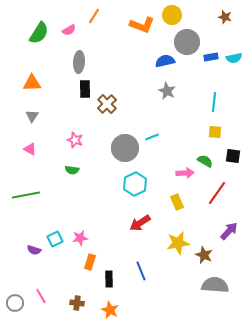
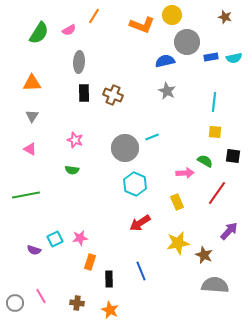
black rectangle at (85, 89): moved 1 px left, 4 px down
brown cross at (107, 104): moved 6 px right, 9 px up; rotated 24 degrees counterclockwise
cyan hexagon at (135, 184): rotated 10 degrees counterclockwise
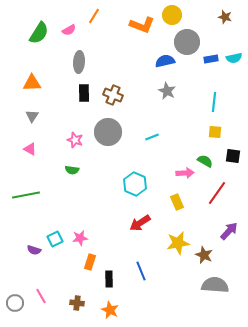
blue rectangle at (211, 57): moved 2 px down
gray circle at (125, 148): moved 17 px left, 16 px up
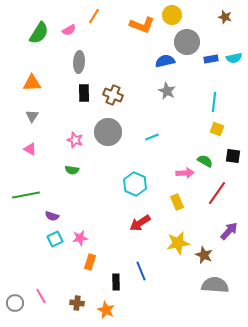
yellow square at (215, 132): moved 2 px right, 3 px up; rotated 16 degrees clockwise
purple semicircle at (34, 250): moved 18 px right, 34 px up
black rectangle at (109, 279): moved 7 px right, 3 px down
orange star at (110, 310): moved 4 px left
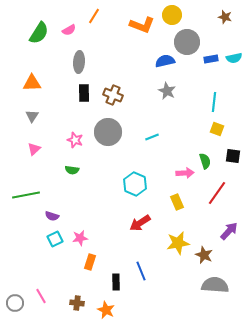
pink triangle at (30, 149): moved 4 px right; rotated 48 degrees clockwise
green semicircle at (205, 161): rotated 42 degrees clockwise
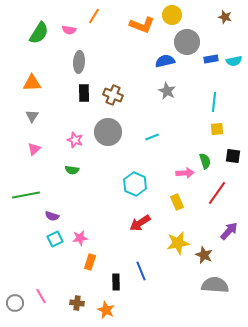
pink semicircle at (69, 30): rotated 40 degrees clockwise
cyan semicircle at (234, 58): moved 3 px down
yellow square at (217, 129): rotated 24 degrees counterclockwise
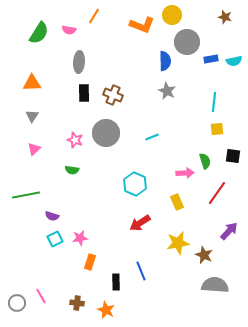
blue semicircle at (165, 61): rotated 102 degrees clockwise
gray circle at (108, 132): moved 2 px left, 1 px down
gray circle at (15, 303): moved 2 px right
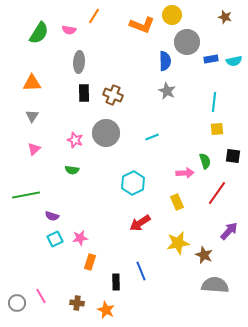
cyan hexagon at (135, 184): moved 2 px left, 1 px up; rotated 10 degrees clockwise
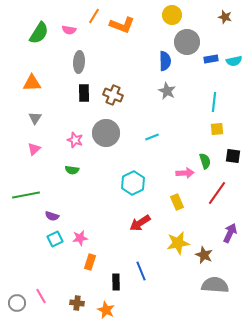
orange L-shape at (142, 25): moved 20 px left
gray triangle at (32, 116): moved 3 px right, 2 px down
purple arrow at (229, 231): moved 1 px right, 2 px down; rotated 18 degrees counterclockwise
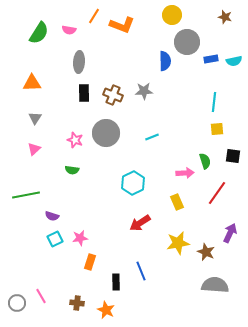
gray star at (167, 91): moved 23 px left; rotated 30 degrees counterclockwise
brown star at (204, 255): moved 2 px right, 3 px up
